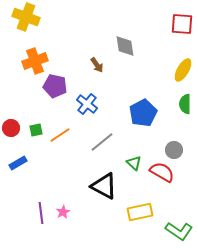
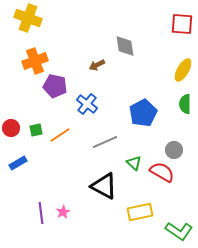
yellow cross: moved 2 px right, 1 px down
brown arrow: rotated 98 degrees clockwise
gray line: moved 3 px right; rotated 15 degrees clockwise
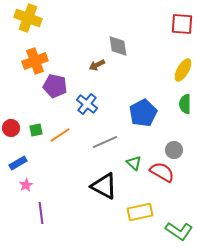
gray diamond: moved 7 px left
pink star: moved 37 px left, 27 px up
